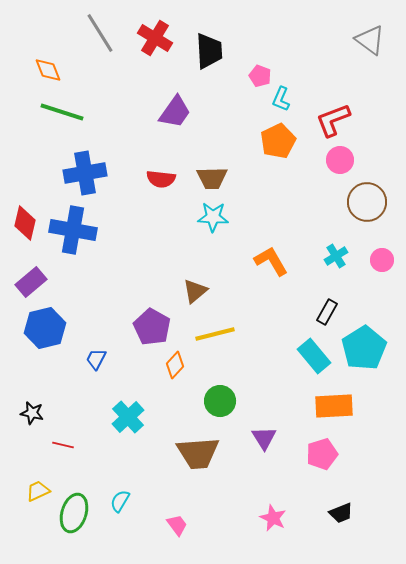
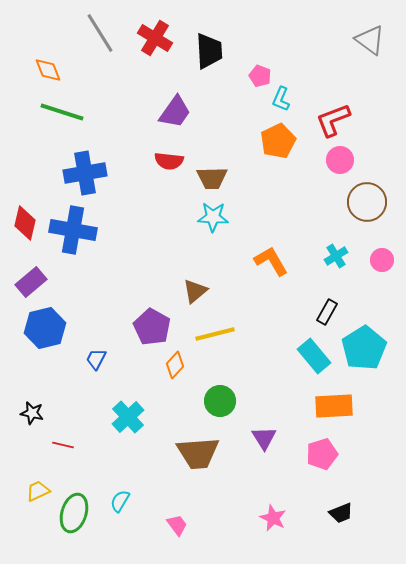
red semicircle at (161, 179): moved 8 px right, 18 px up
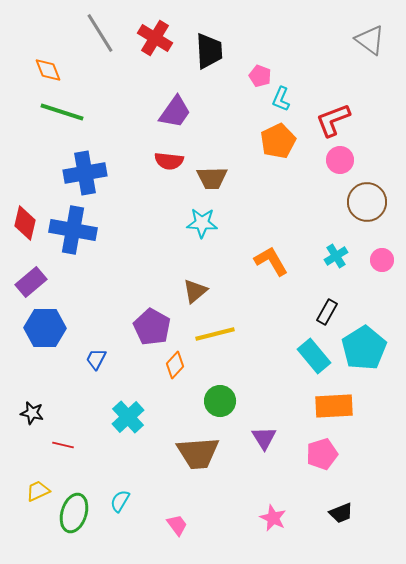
cyan star at (213, 217): moved 11 px left, 6 px down
blue hexagon at (45, 328): rotated 15 degrees clockwise
